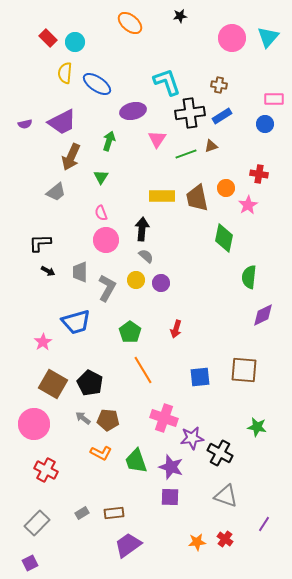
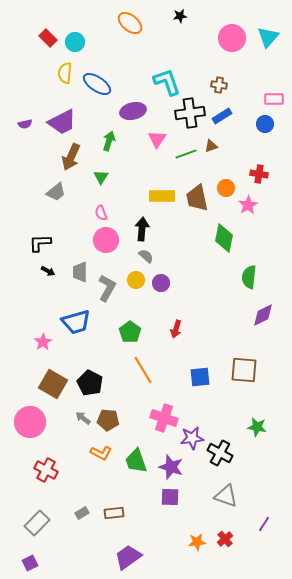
pink circle at (34, 424): moved 4 px left, 2 px up
red cross at (225, 539): rotated 14 degrees clockwise
purple trapezoid at (128, 545): moved 12 px down
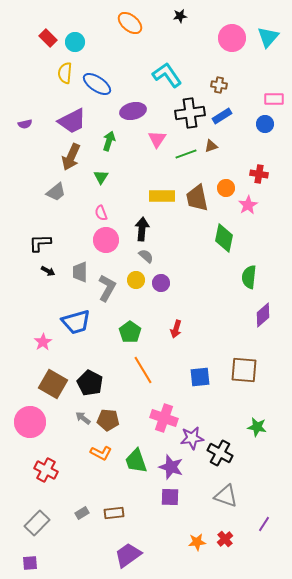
cyan L-shape at (167, 82): moved 7 px up; rotated 16 degrees counterclockwise
purple trapezoid at (62, 122): moved 10 px right, 1 px up
purple diamond at (263, 315): rotated 15 degrees counterclockwise
purple trapezoid at (128, 557): moved 2 px up
purple square at (30, 563): rotated 21 degrees clockwise
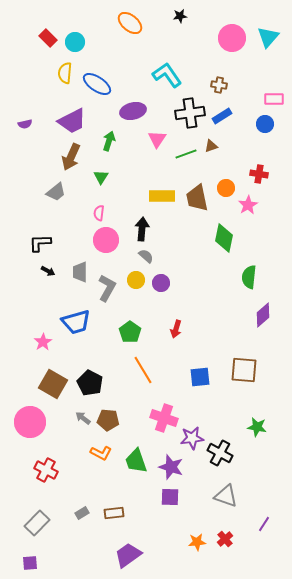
pink semicircle at (101, 213): moved 2 px left; rotated 28 degrees clockwise
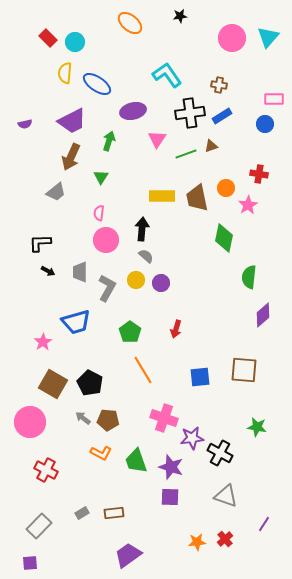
gray rectangle at (37, 523): moved 2 px right, 3 px down
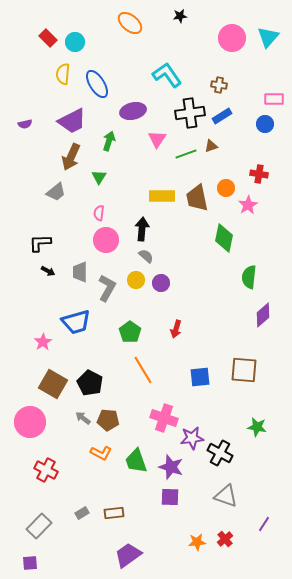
yellow semicircle at (65, 73): moved 2 px left, 1 px down
blue ellipse at (97, 84): rotated 24 degrees clockwise
green triangle at (101, 177): moved 2 px left
